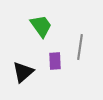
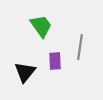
black triangle: moved 2 px right; rotated 10 degrees counterclockwise
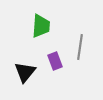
green trapezoid: rotated 40 degrees clockwise
purple rectangle: rotated 18 degrees counterclockwise
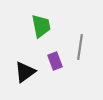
green trapezoid: rotated 15 degrees counterclockwise
black triangle: rotated 15 degrees clockwise
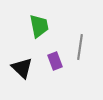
green trapezoid: moved 2 px left
black triangle: moved 3 px left, 4 px up; rotated 40 degrees counterclockwise
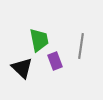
green trapezoid: moved 14 px down
gray line: moved 1 px right, 1 px up
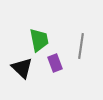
purple rectangle: moved 2 px down
